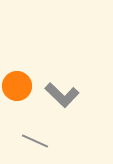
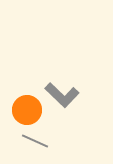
orange circle: moved 10 px right, 24 px down
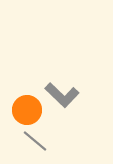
gray line: rotated 16 degrees clockwise
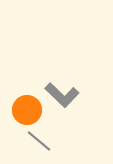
gray line: moved 4 px right
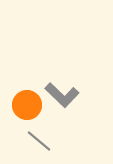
orange circle: moved 5 px up
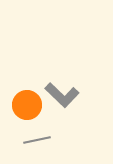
gray line: moved 2 px left, 1 px up; rotated 52 degrees counterclockwise
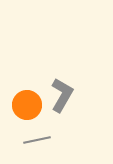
gray L-shape: rotated 104 degrees counterclockwise
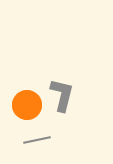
gray L-shape: rotated 16 degrees counterclockwise
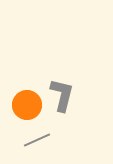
gray line: rotated 12 degrees counterclockwise
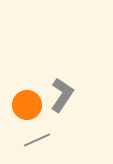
gray L-shape: rotated 20 degrees clockwise
